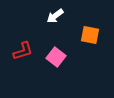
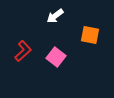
red L-shape: rotated 25 degrees counterclockwise
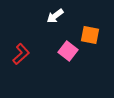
red L-shape: moved 2 px left, 3 px down
pink square: moved 12 px right, 6 px up
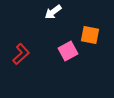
white arrow: moved 2 px left, 4 px up
pink square: rotated 24 degrees clockwise
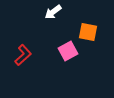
orange square: moved 2 px left, 3 px up
red L-shape: moved 2 px right, 1 px down
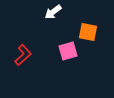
pink square: rotated 12 degrees clockwise
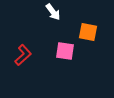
white arrow: rotated 90 degrees counterclockwise
pink square: moved 3 px left; rotated 24 degrees clockwise
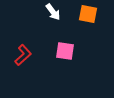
orange square: moved 18 px up
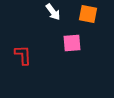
pink square: moved 7 px right, 8 px up; rotated 12 degrees counterclockwise
red L-shape: rotated 50 degrees counterclockwise
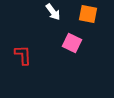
pink square: rotated 30 degrees clockwise
